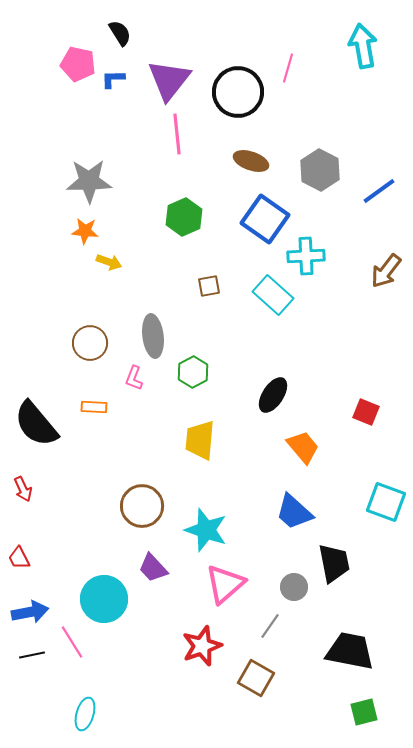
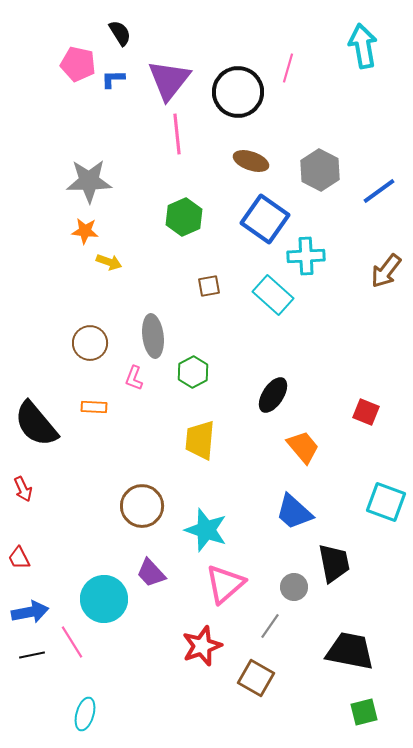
purple trapezoid at (153, 568): moved 2 px left, 5 px down
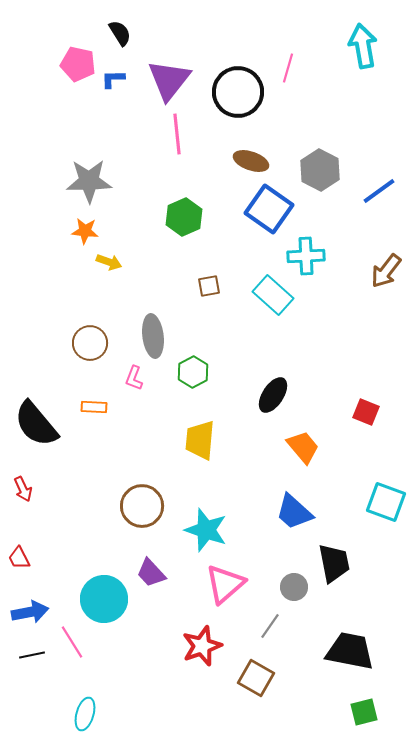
blue square at (265, 219): moved 4 px right, 10 px up
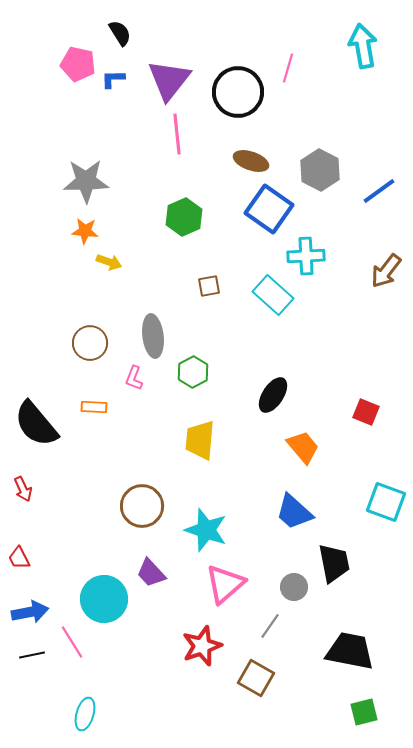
gray star at (89, 181): moved 3 px left
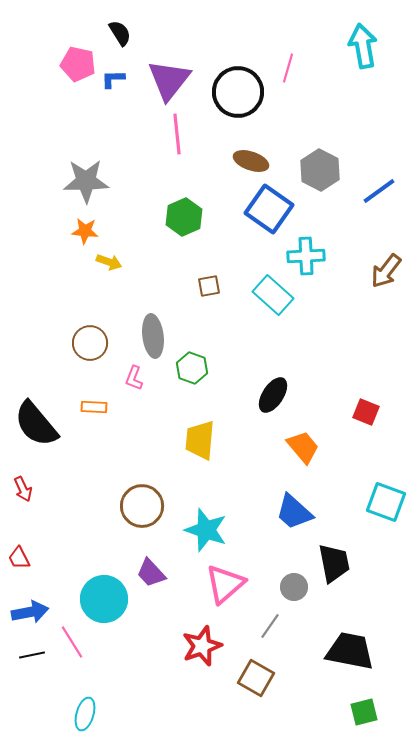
green hexagon at (193, 372): moved 1 px left, 4 px up; rotated 12 degrees counterclockwise
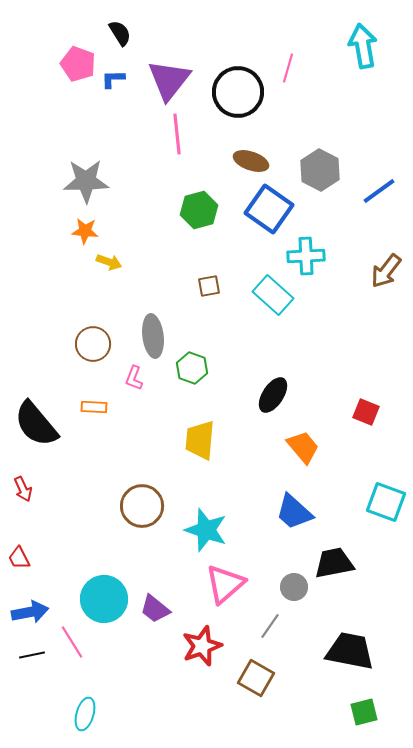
pink pentagon at (78, 64): rotated 8 degrees clockwise
green hexagon at (184, 217): moved 15 px right, 7 px up; rotated 9 degrees clockwise
brown circle at (90, 343): moved 3 px right, 1 px down
black trapezoid at (334, 563): rotated 90 degrees counterclockwise
purple trapezoid at (151, 573): moved 4 px right, 36 px down; rotated 8 degrees counterclockwise
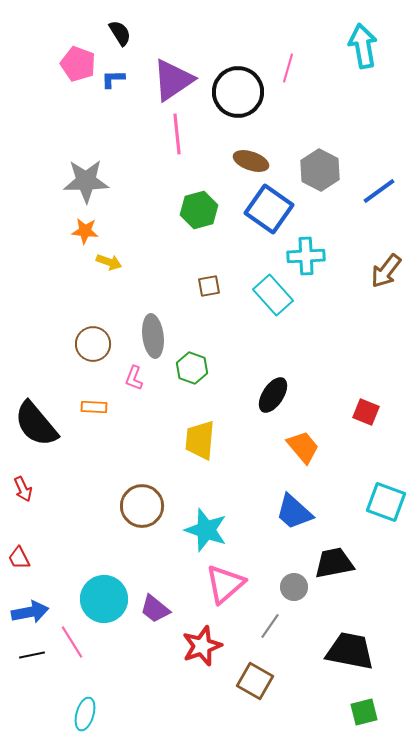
purple triangle at (169, 80): moved 4 px right; rotated 18 degrees clockwise
cyan rectangle at (273, 295): rotated 6 degrees clockwise
brown square at (256, 678): moved 1 px left, 3 px down
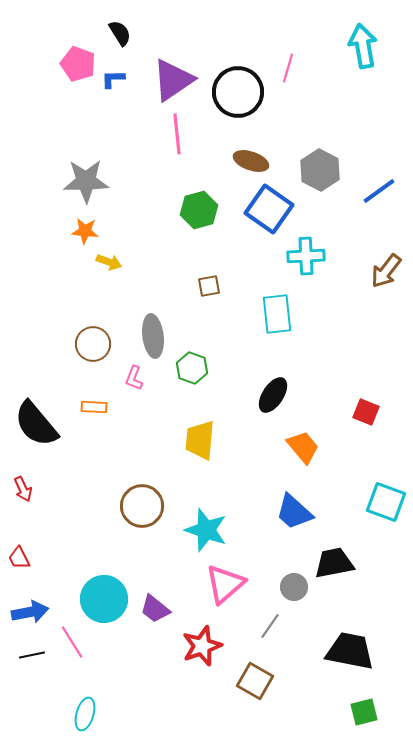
cyan rectangle at (273, 295): moved 4 px right, 19 px down; rotated 36 degrees clockwise
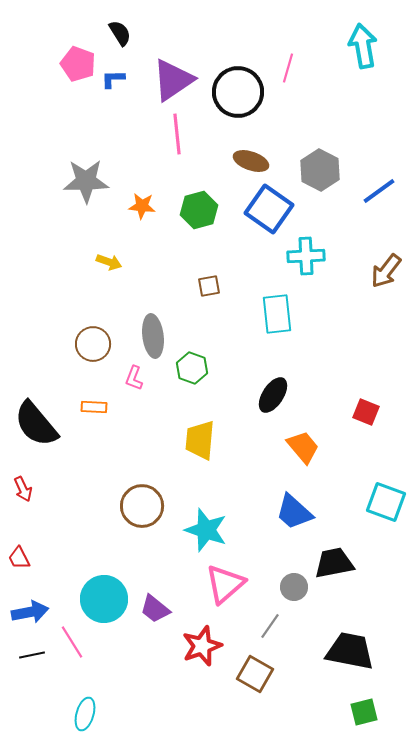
orange star at (85, 231): moved 57 px right, 25 px up
brown square at (255, 681): moved 7 px up
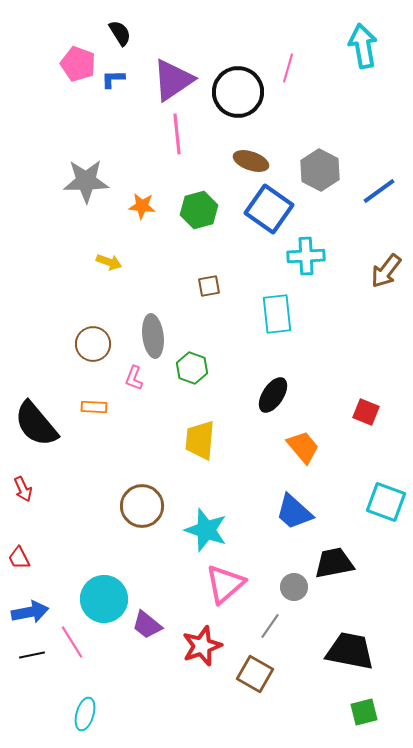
purple trapezoid at (155, 609): moved 8 px left, 16 px down
